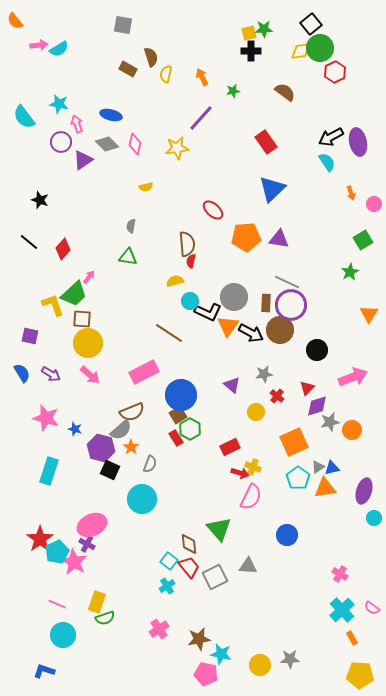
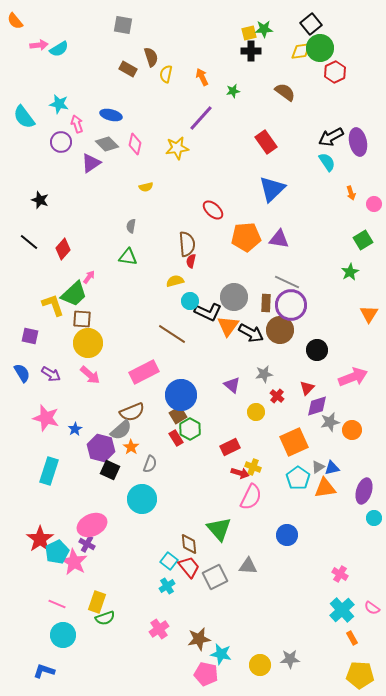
purple triangle at (83, 160): moved 8 px right, 3 px down
brown line at (169, 333): moved 3 px right, 1 px down
blue star at (75, 429): rotated 24 degrees clockwise
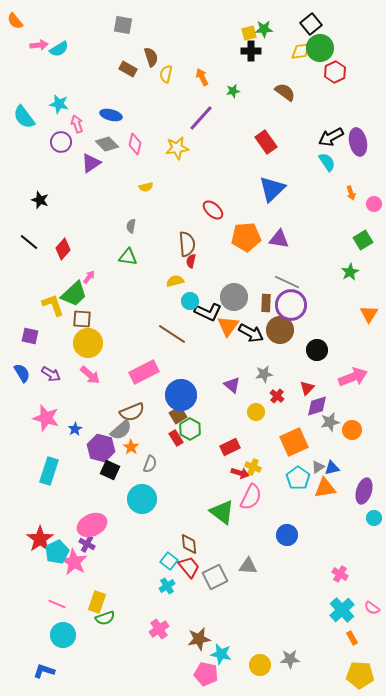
green triangle at (219, 529): moved 3 px right, 17 px up; rotated 12 degrees counterclockwise
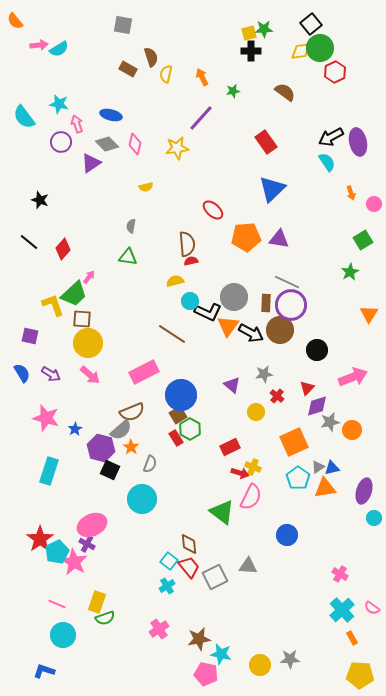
red semicircle at (191, 261): rotated 64 degrees clockwise
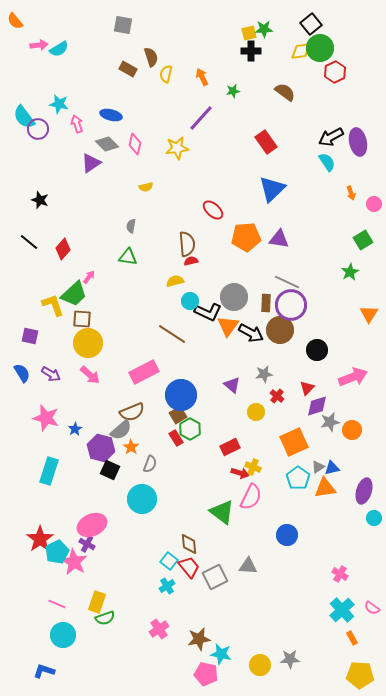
purple circle at (61, 142): moved 23 px left, 13 px up
